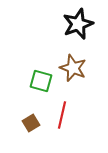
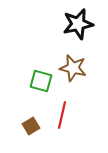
black star: rotated 8 degrees clockwise
brown star: rotated 8 degrees counterclockwise
brown square: moved 3 px down
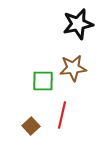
brown star: rotated 20 degrees counterclockwise
green square: moved 2 px right; rotated 15 degrees counterclockwise
brown square: rotated 12 degrees counterclockwise
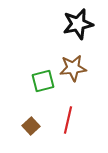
green square: rotated 15 degrees counterclockwise
red line: moved 6 px right, 5 px down
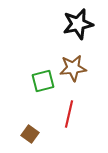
red line: moved 1 px right, 6 px up
brown square: moved 1 px left, 8 px down; rotated 12 degrees counterclockwise
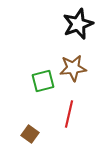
black star: rotated 8 degrees counterclockwise
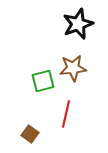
red line: moved 3 px left
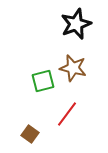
black star: moved 2 px left
brown star: rotated 20 degrees clockwise
red line: moved 1 px right; rotated 24 degrees clockwise
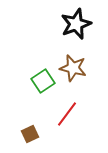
green square: rotated 20 degrees counterclockwise
brown square: rotated 30 degrees clockwise
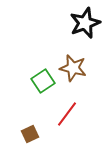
black star: moved 9 px right, 1 px up
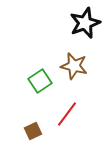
brown star: moved 1 px right, 2 px up
green square: moved 3 px left
brown square: moved 3 px right, 3 px up
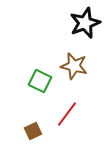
green square: rotated 30 degrees counterclockwise
